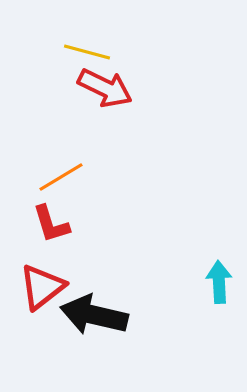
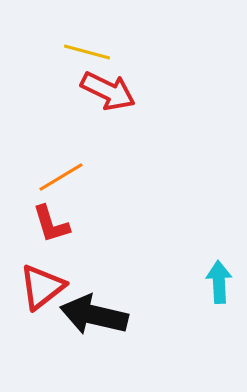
red arrow: moved 3 px right, 3 px down
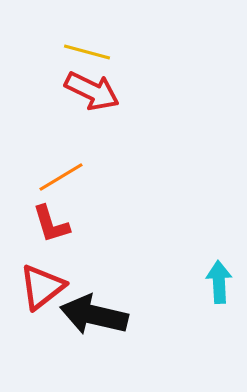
red arrow: moved 16 px left
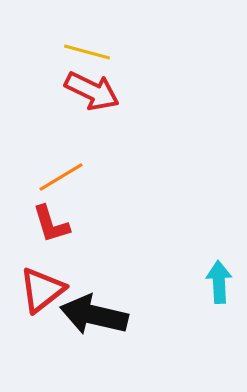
red triangle: moved 3 px down
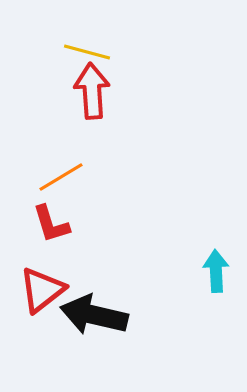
red arrow: rotated 120 degrees counterclockwise
cyan arrow: moved 3 px left, 11 px up
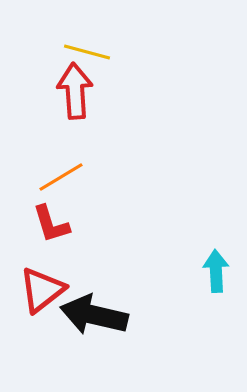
red arrow: moved 17 px left
